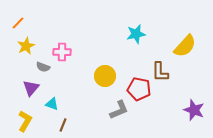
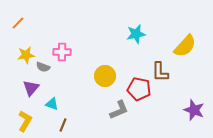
yellow star: moved 9 px down; rotated 18 degrees clockwise
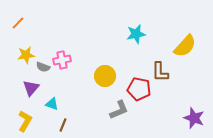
pink cross: moved 8 px down; rotated 12 degrees counterclockwise
purple star: moved 8 px down
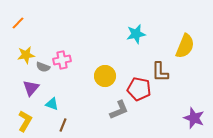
yellow semicircle: rotated 20 degrees counterclockwise
